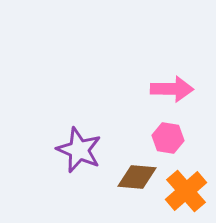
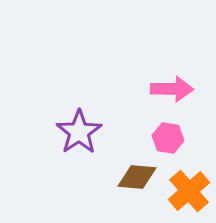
purple star: moved 18 px up; rotated 15 degrees clockwise
orange cross: moved 3 px right
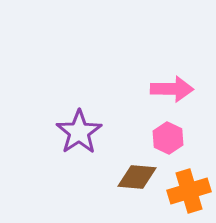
pink hexagon: rotated 16 degrees clockwise
orange cross: rotated 24 degrees clockwise
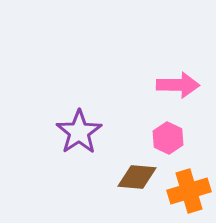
pink arrow: moved 6 px right, 4 px up
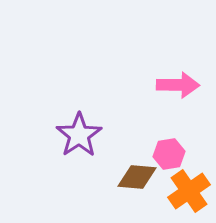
purple star: moved 3 px down
pink hexagon: moved 1 px right, 16 px down; rotated 24 degrees clockwise
orange cross: rotated 18 degrees counterclockwise
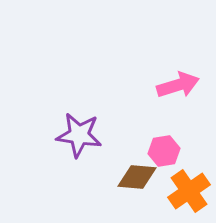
pink arrow: rotated 18 degrees counterclockwise
purple star: rotated 30 degrees counterclockwise
pink hexagon: moved 5 px left, 3 px up
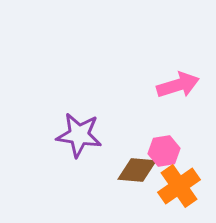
brown diamond: moved 7 px up
orange cross: moved 10 px left, 5 px up
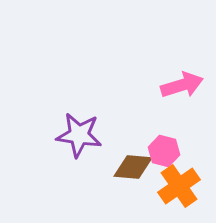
pink arrow: moved 4 px right
pink hexagon: rotated 24 degrees clockwise
brown diamond: moved 4 px left, 3 px up
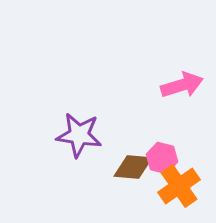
pink hexagon: moved 2 px left, 7 px down
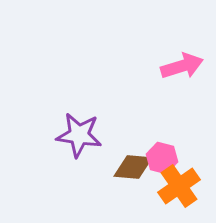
pink arrow: moved 19 px up
